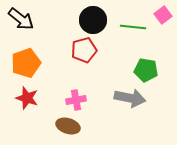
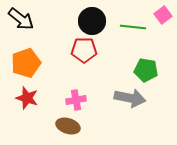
black circle: moved 1 px left, 1 px down
red pentagon: rotated 15 degrees clockwise
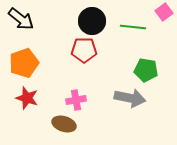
pink square: moved 1 px right, 3 px up
orange pentagon: moved 2 px left
brown ellipse: moved 4 px left, 2 px up
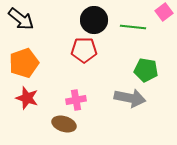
black circle: moved 2 px right, 1 px up
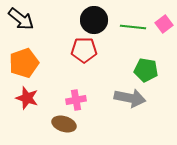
pink square: moved 12 px down
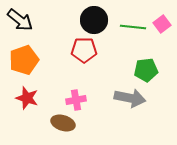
black arrow: moved 1 px left, 1 px down
pink square: moved 2 px left
orange pentagon: moved 3 px up
green pentagon: rotated 15 degrees counterclockwise
brown ellipse: moved 1 px left, 1 px up
